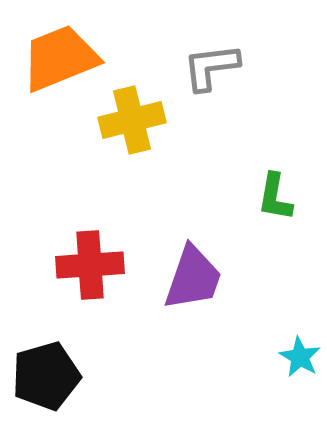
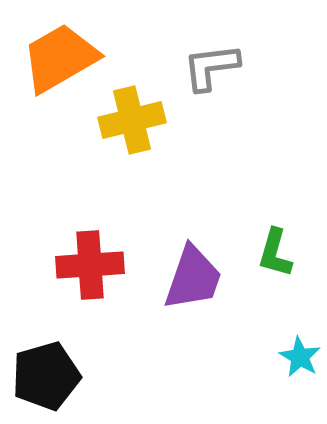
orange trapezoid: rotated 8 degrees counterclockwise
green L-shape: moved 56 px down; rotated 6 degrees clockwise
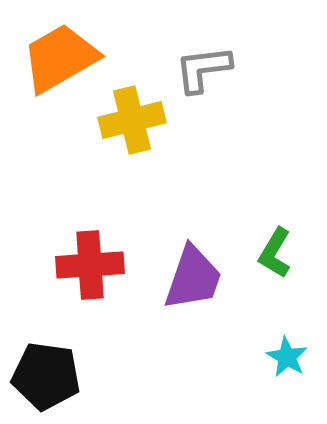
gray L-shape: moved 8 px left, 2 px down
green L-shape: rotated 15 degrees clockwise
cyan star: moved 13 px left
black pentagon: rotated 24 degrees clockwise
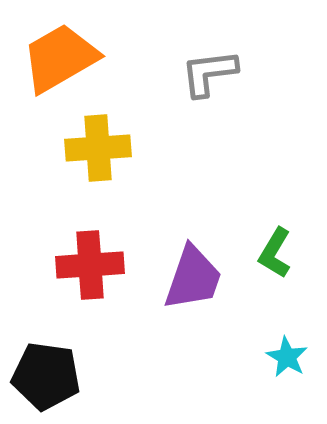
gray L-shape: moved 6 px right, 4 px down
yellow cross: moved 34 px left, 28 px down; rotated 10 degrees clockwise
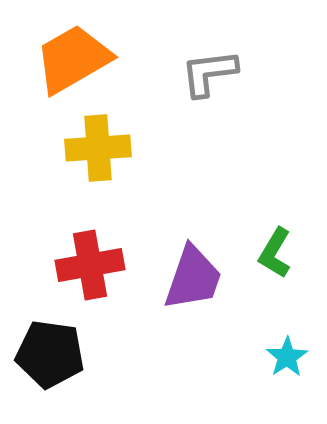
orange trapezoid: moved 13 px right, 1 px down
red cross: rotated 6 degrees counterclockwise
cyan star: rotated 9 degrees clockwise
black pentagon: moved 4 px right, 22 px up
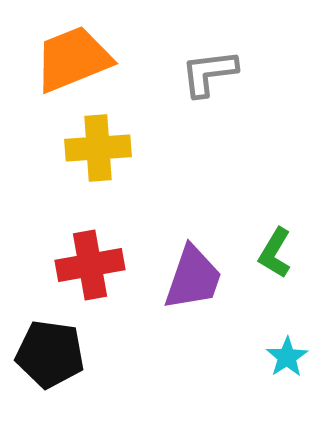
orange trapezoid: rotated 8 degrees clockwise
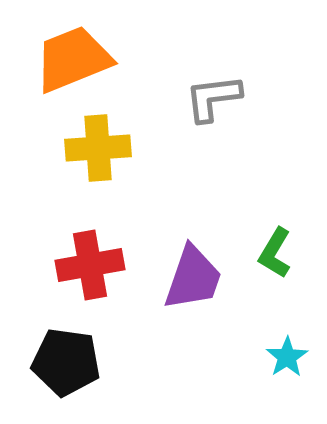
gray L-shape: moved 4 px right, 25 px down
black pentagon: moved 16 px right, 8 px down
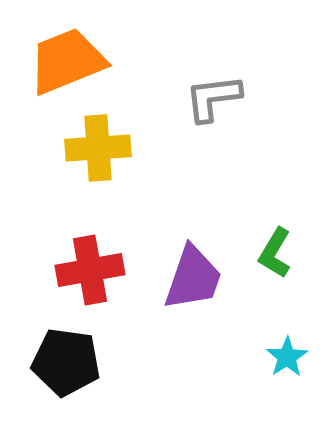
orange trapezoid: moved 6 px left, 2 px down
red cross: moved 5 px down
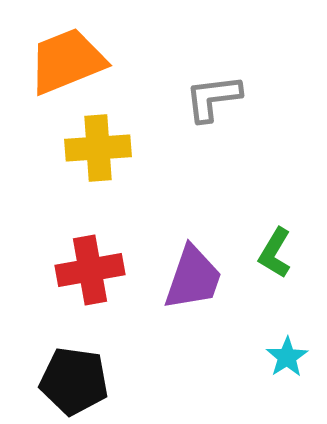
black pentagon: moved 8 px right, 19 px down
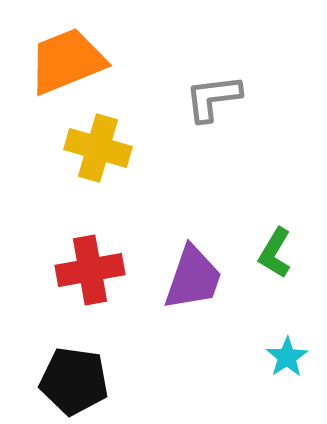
yellow cross: rotated 20 degrees clockwise
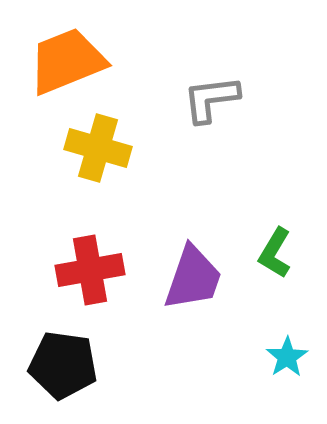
gray L-shape: moved 2 px left, 1 px down
black pentagon: moved 11 px left, 16 px up
